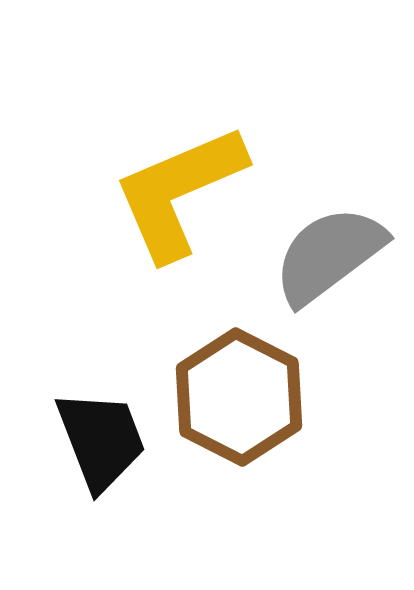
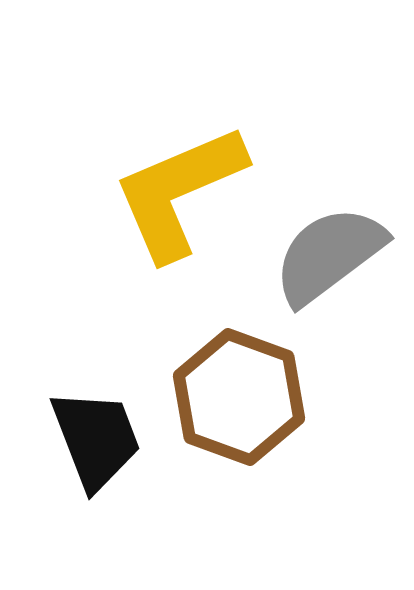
brown hexagon: rotated 7 degrees counterclockwise
black trapezoid: moved 5 px left, 1 px up
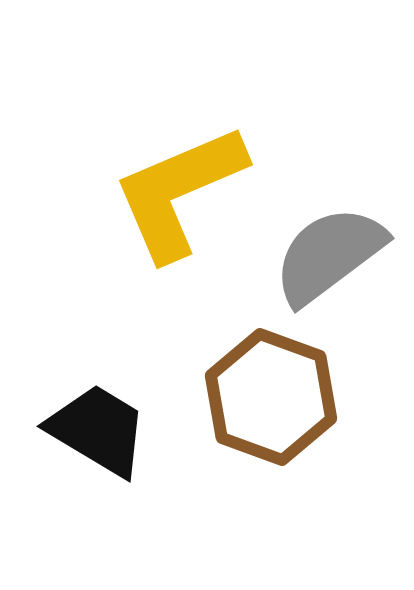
brown hexagon: moved 32 px right
black trapezoid: moved 2 px right, 9 px up; rotated 38 degrees counterclockwise
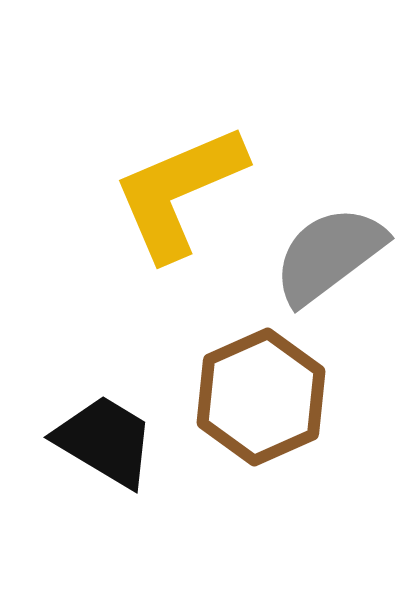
brown hexagon: moved 10 px left; rotated 16 degrees clockwise
black trapezoid: moved 7 px right, 11 px down
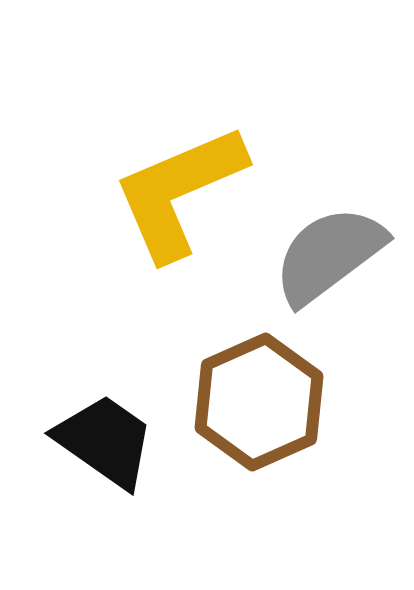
brown hexagon: moved 2 px left, 5 px down
black trapezoid: rotated 4 degrees clockwise
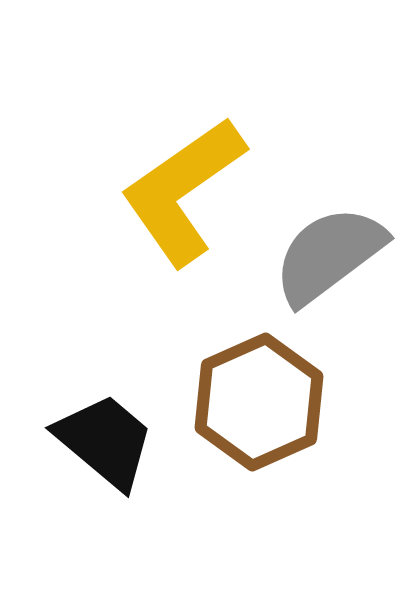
yellow L-shape: moved 4 px right, 1 px up; rotated 12 degrees counterclockwise
black trapezoid: rotated 5 degrees clockwise
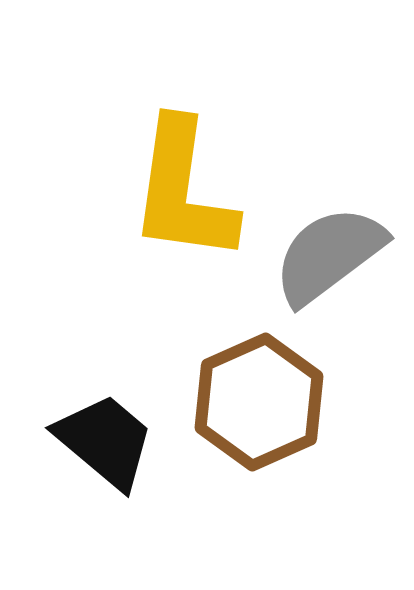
yellow L-shape: rotated 47 degrees counterclockwise
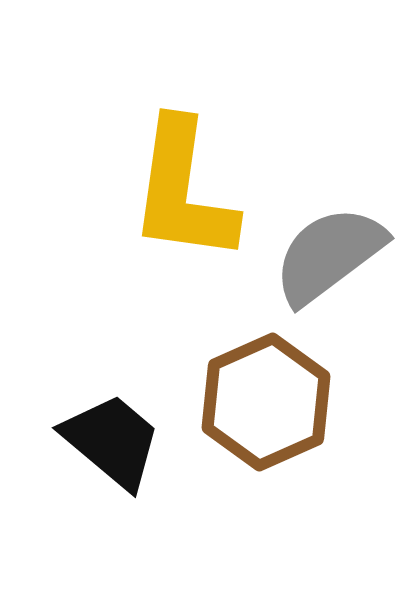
brown hexagon: moved 7 px right
black trapezoid: moved 7 px right
